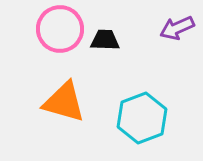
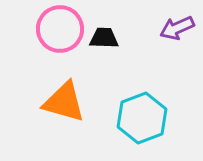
black trapezoid: moved 1 px left, 2 px up
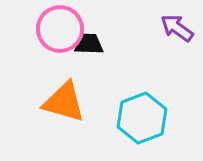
purple arrow: rotated 60 degrees clockwise
black trapezoid: moved 15 px left, 6 px down
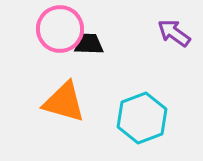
purple arrow: moved 3 px left, 5 px down
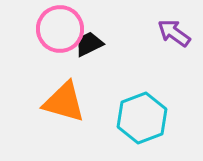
black trapezoid: rotated 28 degrees counterclockwise
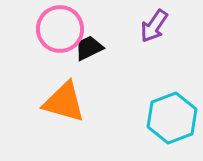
purple arrow: moved 20 px left, 7 px up; rotated 92 degrees counterclockwise
black trapezoid: moved 4 px down
cyan hexagon: moved 30 px right
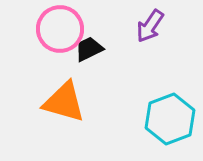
purple arrow: moved 4 px left
black trapezoid: moved 1 px down
cyan hexagon: moved 2 px left, 1 px down
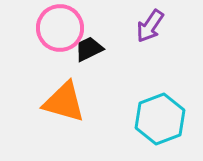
pink circle: moved 1 px up
cyan hexagon: moved 10 px left
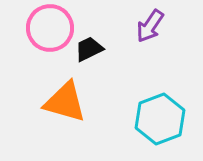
pink circle: moved 10 px left
orange triangle: moved 1 px right
